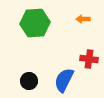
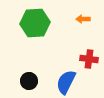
blue semicircle: moved 2 px right, 2 px down
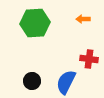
black circle: moved 3 px right
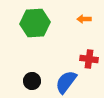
orange arrow: moved 1 px right
blue semicircle: rotated 10 degrees clockwise
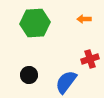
red cross: moved 1 px right; rotated 24 degrees counterclockwise
black circle: moved 3 px left, 6 px up
